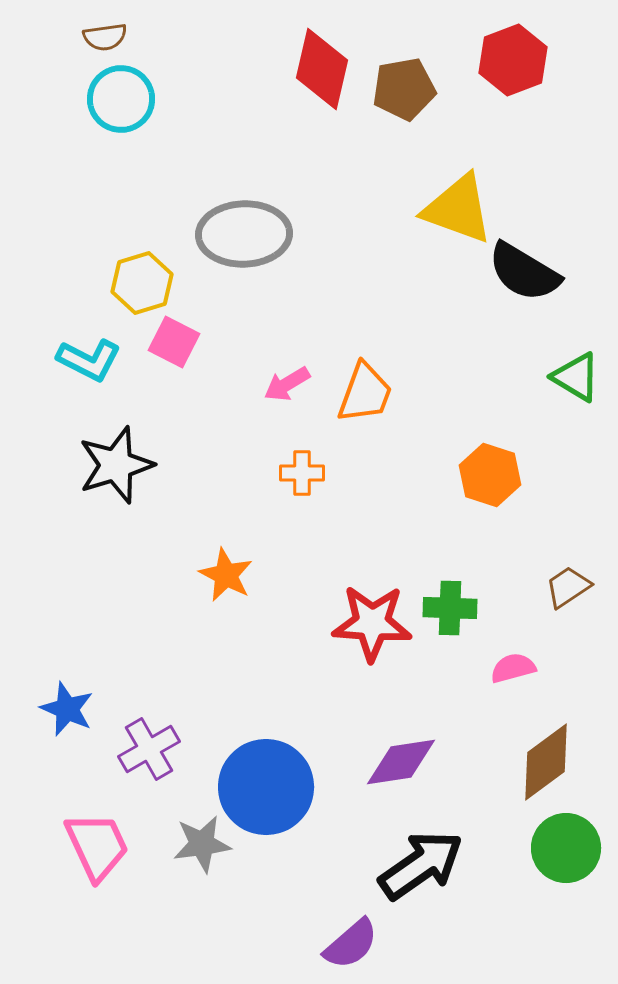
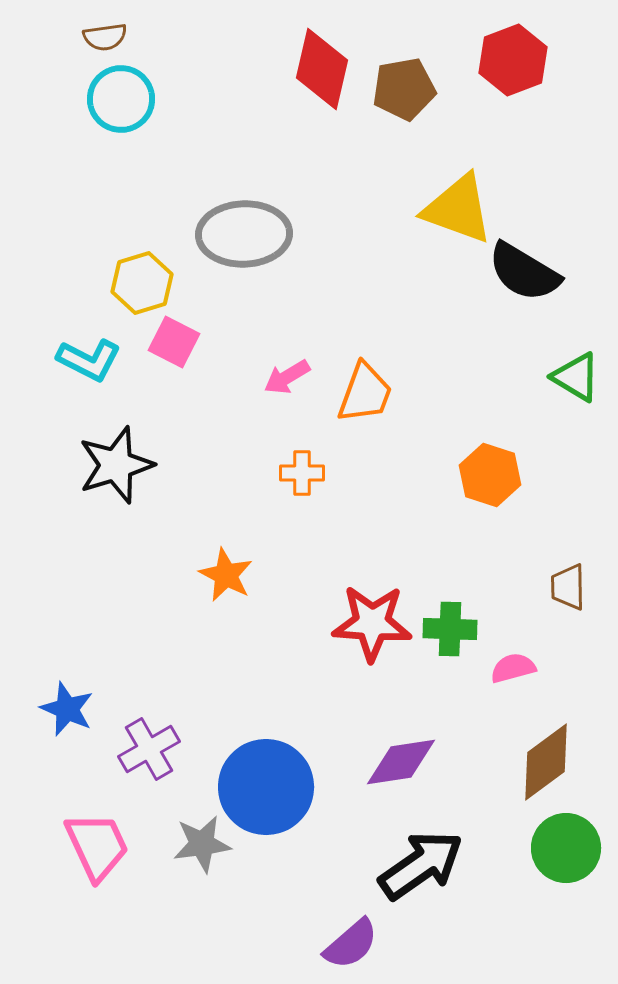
pink arrow: moved 7 px up
brown trapezoid: rotated 57 degrees counterclockwise
green cross: moved 21 px down
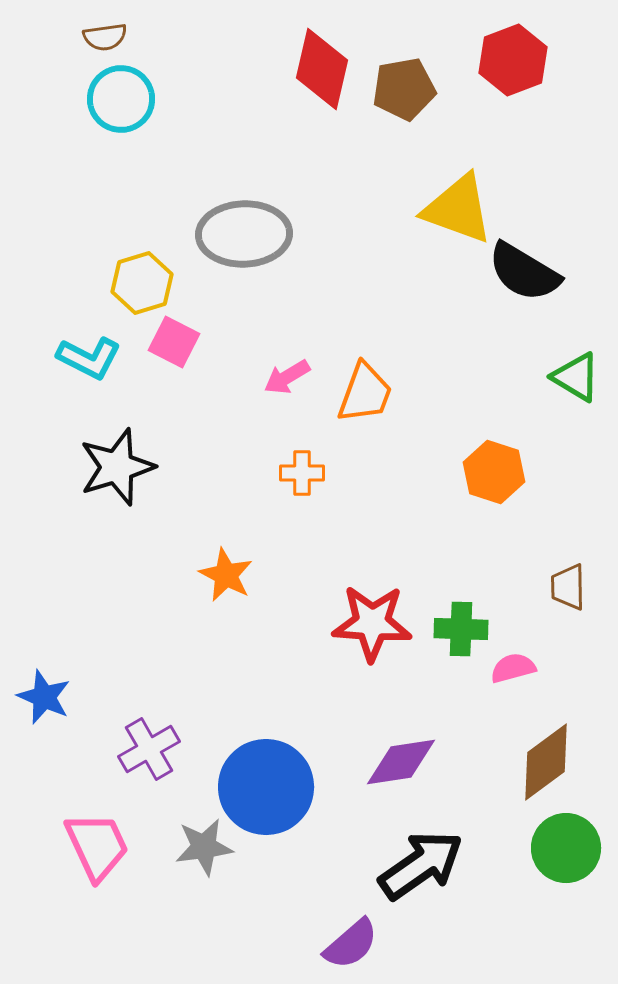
cyan L-shape: moved 2 px up
black star: moved 1 px right, 2 px down
orange hexagon: moved 4 px right, 3 px up
green cross: moved 11 px right
blue star: moved 23 px left, 12 px up
gray star: moved 2 px right, 3 px down
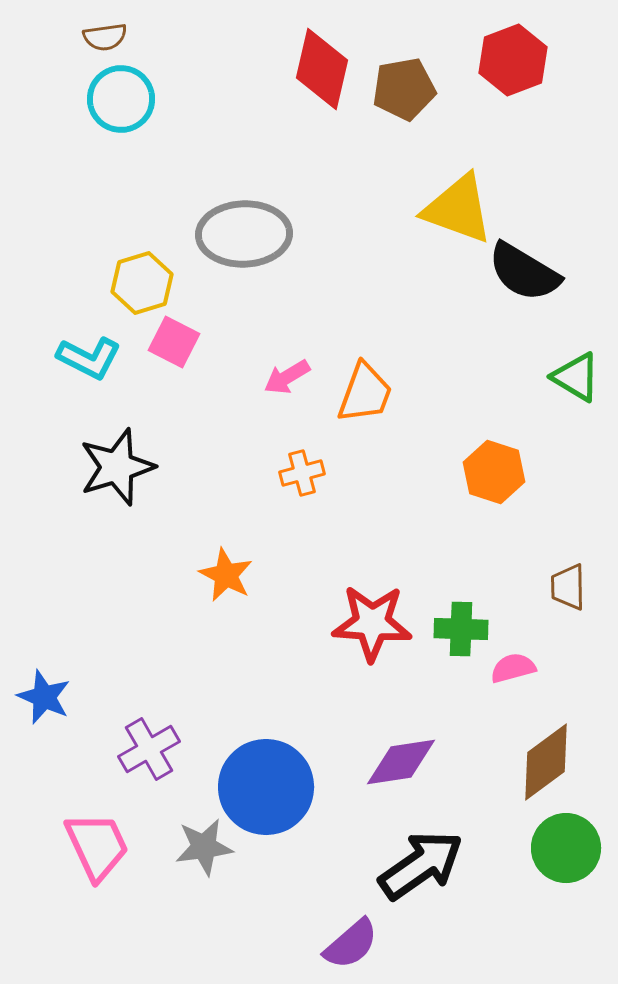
orange cross: rotated 15 degrees counterclockwise
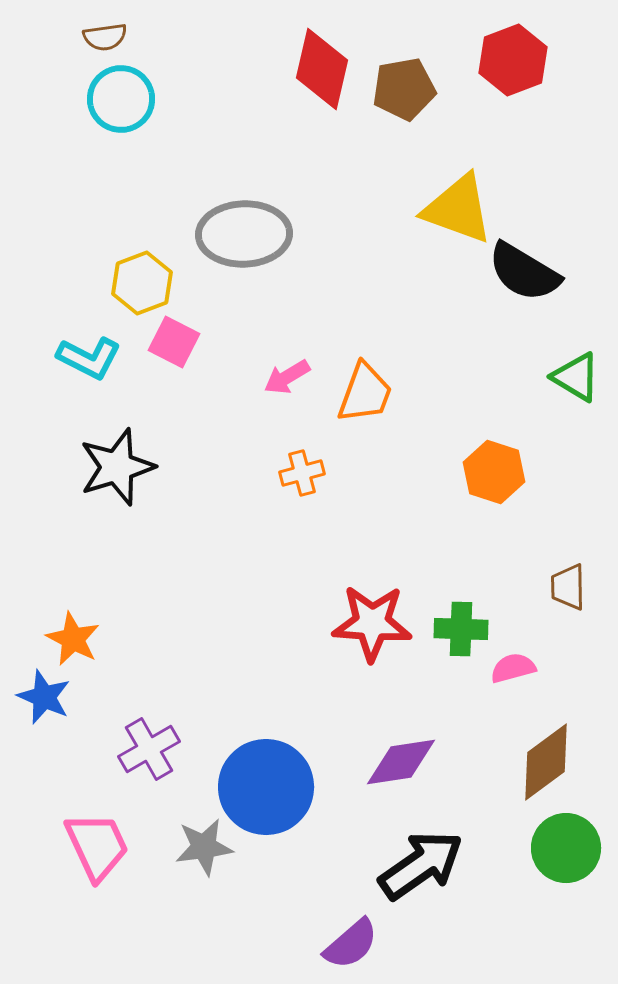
yellow hexagon: rotated 4 degrees counterclockwise
orange star: moved 153 px left, 64 px down
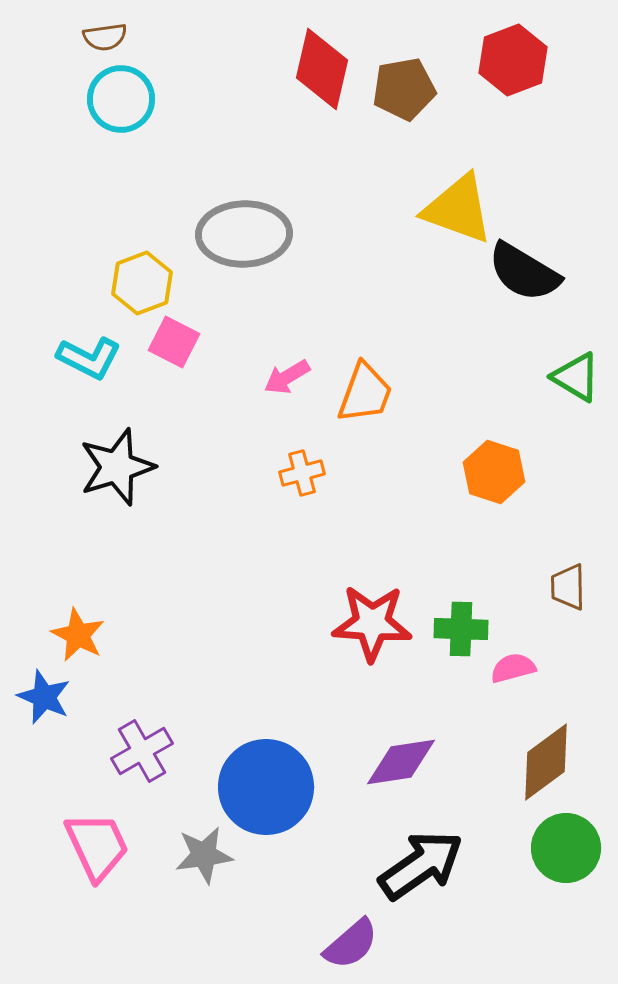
orange star: moved 5 px right, 4 px up
purple cross: moved 7 px left, 2 px down
gray star: moved 8 px down
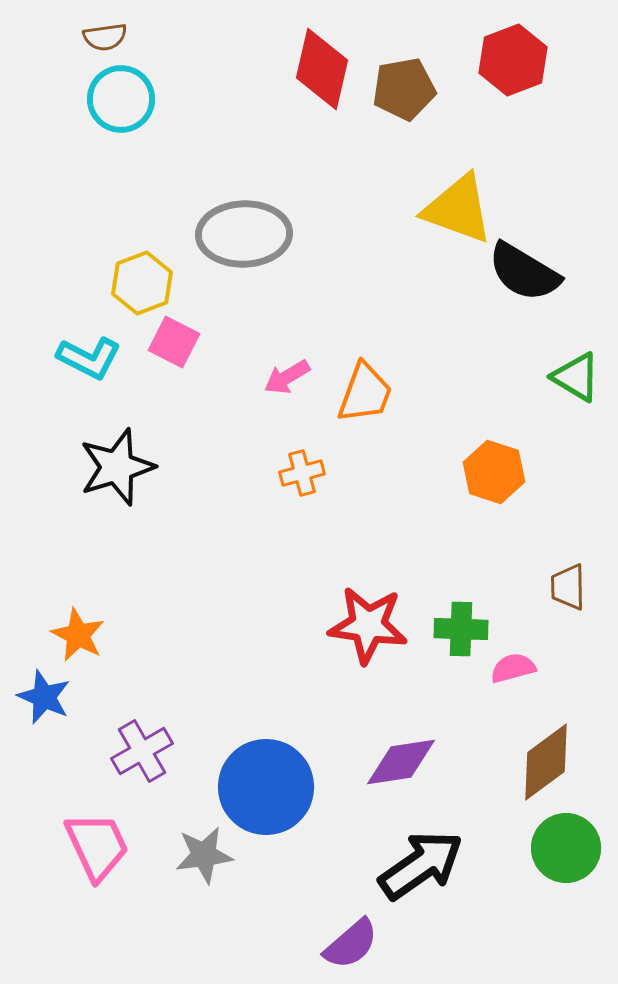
red star: moved 4 px left, 2 px down; rotated 4 degrees clockwise
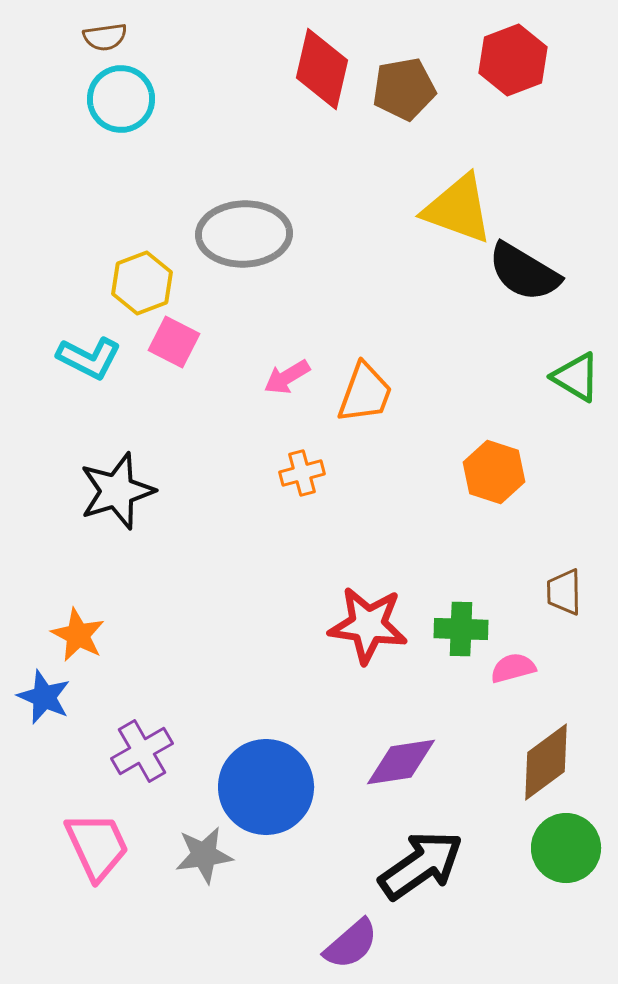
black star: moved 24 px down
brown trapezoid: moved 4 px left, 5 px down
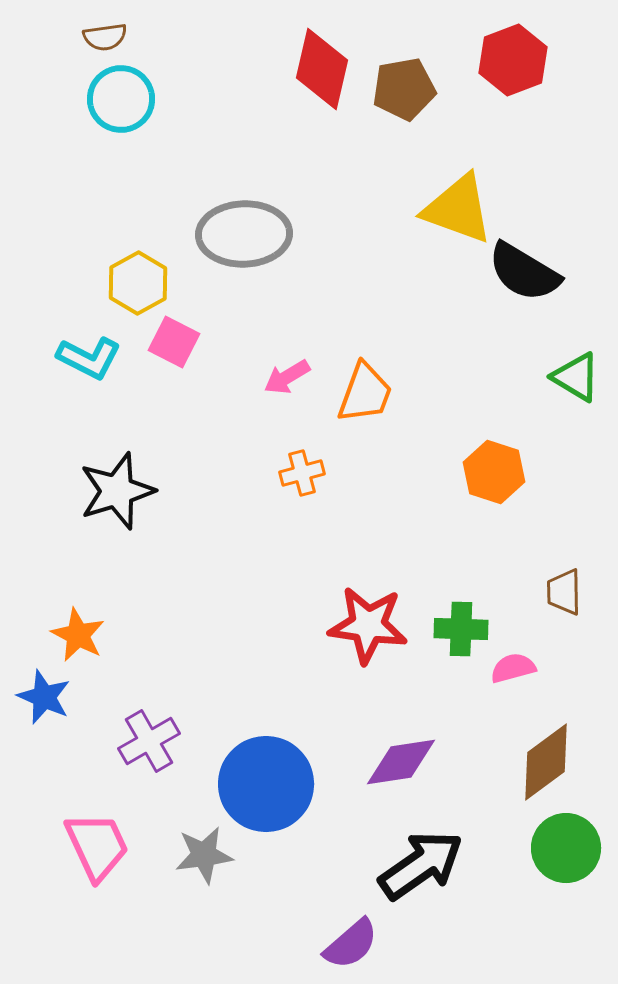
yellow hexagon: moved 4 px left; rotated 8 degrees counterclockwise
purple cross: moved 7 px right, 10 px up
blue circle: moved 3 px up
